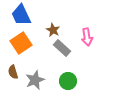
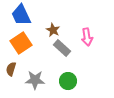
brown semicircle: moved 2 px left, 3 px up; rotated 32 degrees clockwise
gray star: rotated 24 degrees clockwise
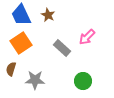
brown star: moved 5 px left, 15 px up
pink arrow: rotated 54 degrees clockwise
green circle: moved 15 px right
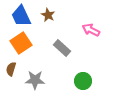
blue trapezoid: moved 1 px down
pink arrow: moved 4 px right, 7 px up; rotated 72 degrees clockwise
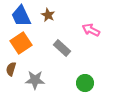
green circle: moved 2 px right, 2 px down
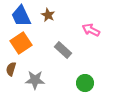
gray rectangle: moved 1 px right, 2 px down
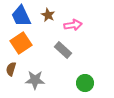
pink arrow: moved 18 px left, 5 px up; rotated 144 degrees clockwise
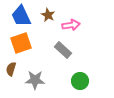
pink arrow: moved 2 px left
orange square: rotated 15 degrees clockwise
green circle: moved 5 px left, 2 px up
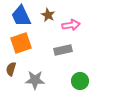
gray rectangle: rotated 54 degrees counterclockwise
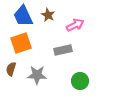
blue trapezoid: moved 2 px right
pink arrow: moved 4 px right; rotated 18 degrees counterclockwise
gray star: moved 2 px right, 5 px up
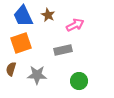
green circle: moved 1 px left
